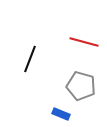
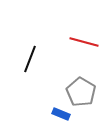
gray pentagon: moved 6 px down; rotated 16 degrees clockwise
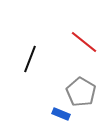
red line: rotated 24 degrees clockwise
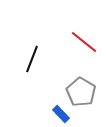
black line: moved 2 px right
blue rectangle: rotated 24 degrees clockwise
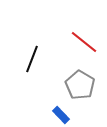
gray pentagon: moved 1 px left, 7 px up
blue rectangle: moved 1 px down
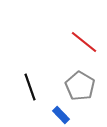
black line: moved 2 px left, 28 px down; rotated 40 degrees counterclockwise
gray pentagon: moved 1 px down
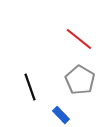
red line: moved 5 px left, 3 px up
gray pentagon: moved 6 px up
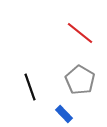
red line: moved 1 px right, 6 px up
blue rectangle: moved 3 px right, 1 px up
